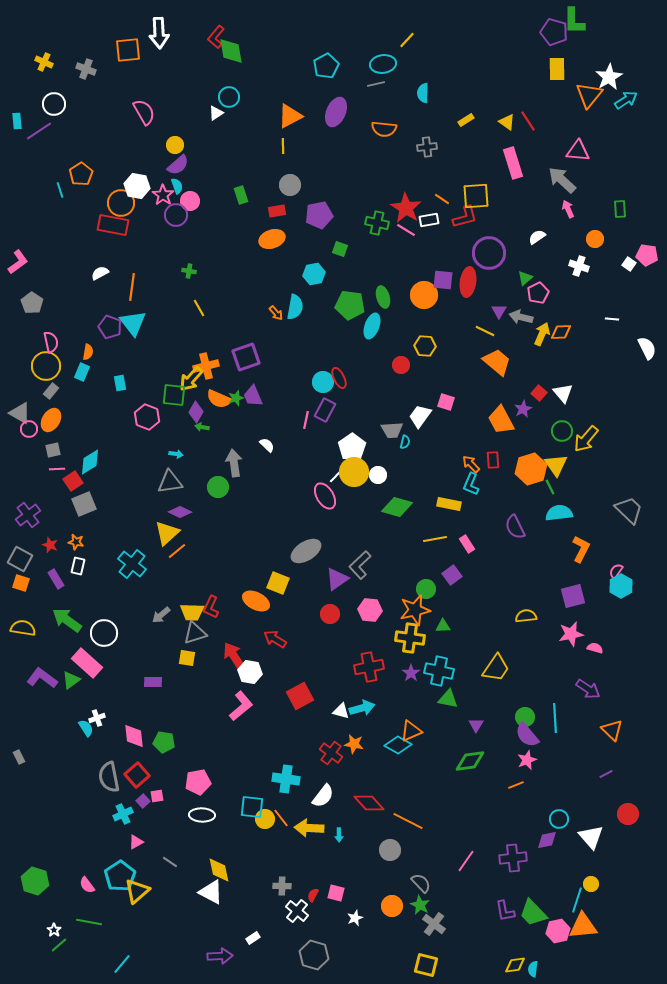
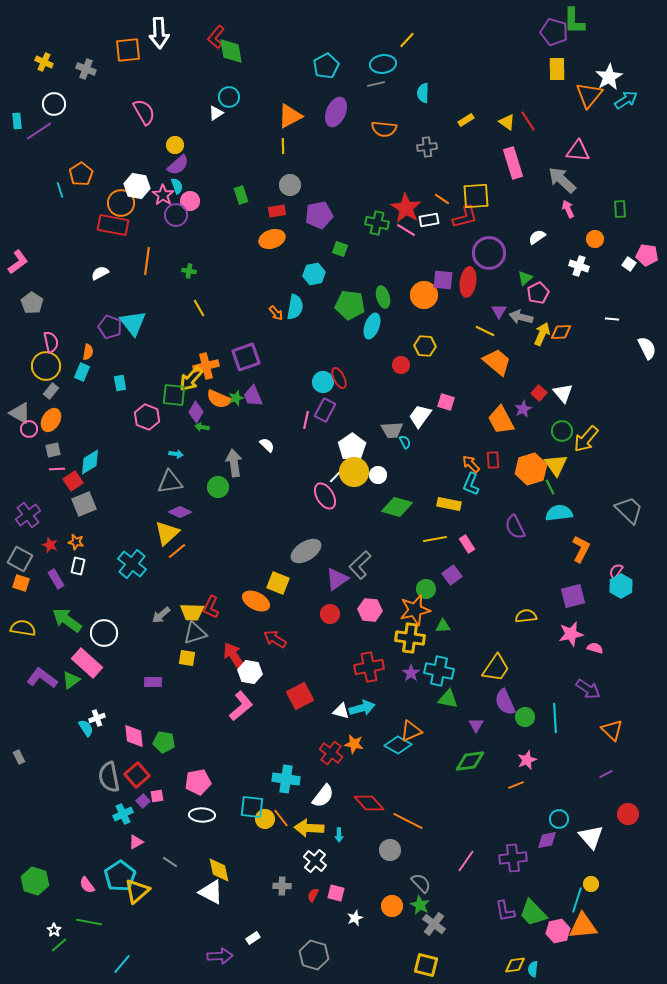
orange line at (132, 287): moved 15 px right, 26 px up
cyan semicircle at (405, 442): rotated 40 degrees counterclockwise
purple semicircle at (527, 735): moved 22 px left, 33 px up; rotated 16 degrees clockwise
white cross at (297, 911): moved 18 px right, 50 px up
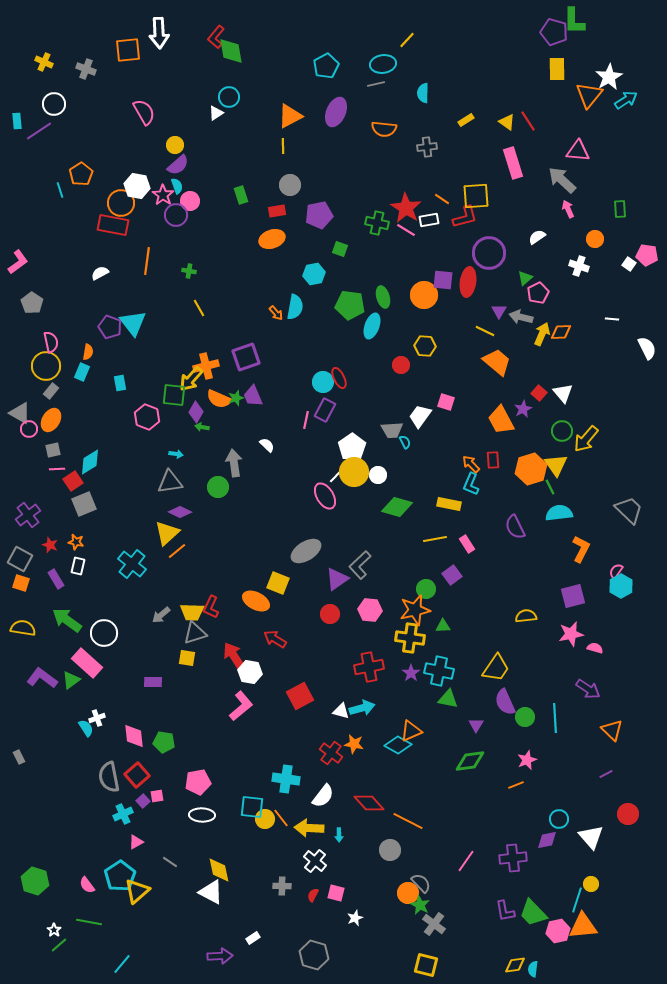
orange circle at (392, 906): moved 16 px right, 13 px up
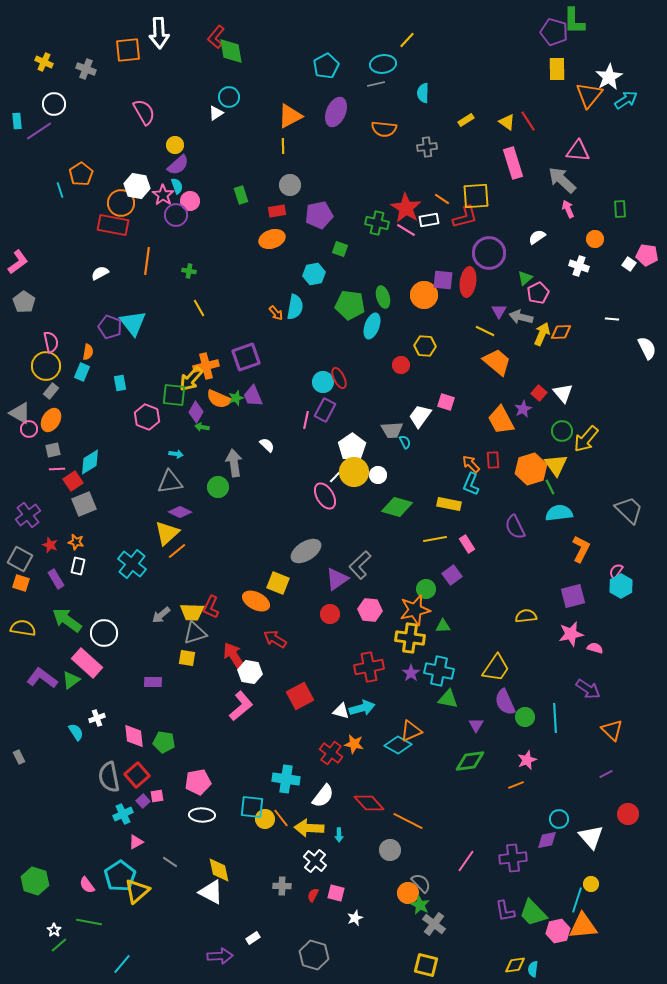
gray pentagon at (32, 303): moved 8 px left, 1 px up
cyan semicircle at (86, 728): moved 10 px left, 4 px down
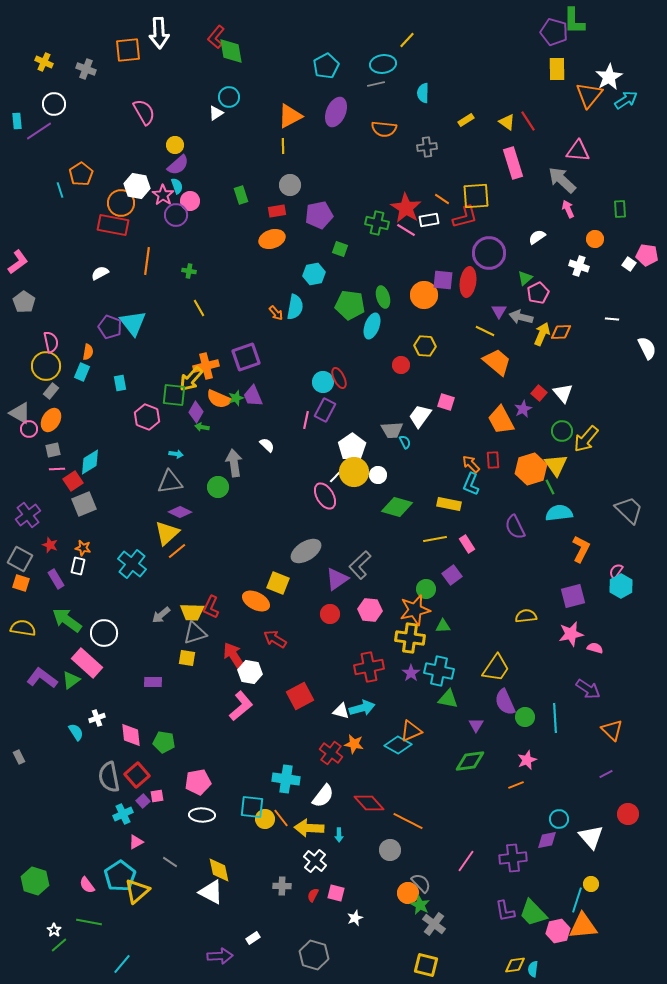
orange star at (76, 542): moved 7 px right, 6 px down
pink diamond at (134, 736): moved 3 px left, 1 px up
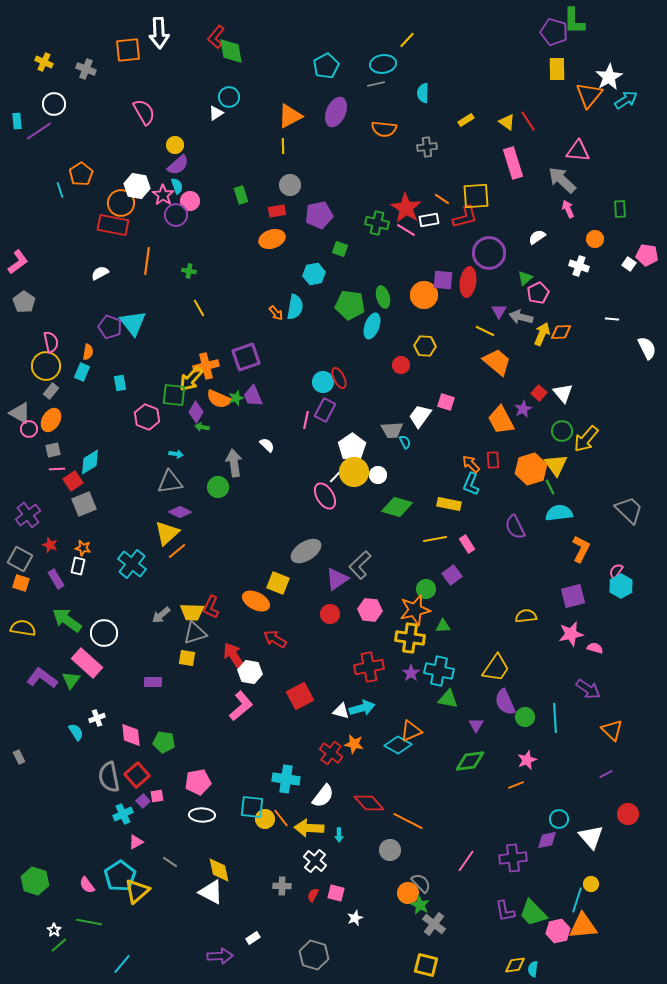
green triangle at (71, 680): rotated 18 degrees counterclockwise
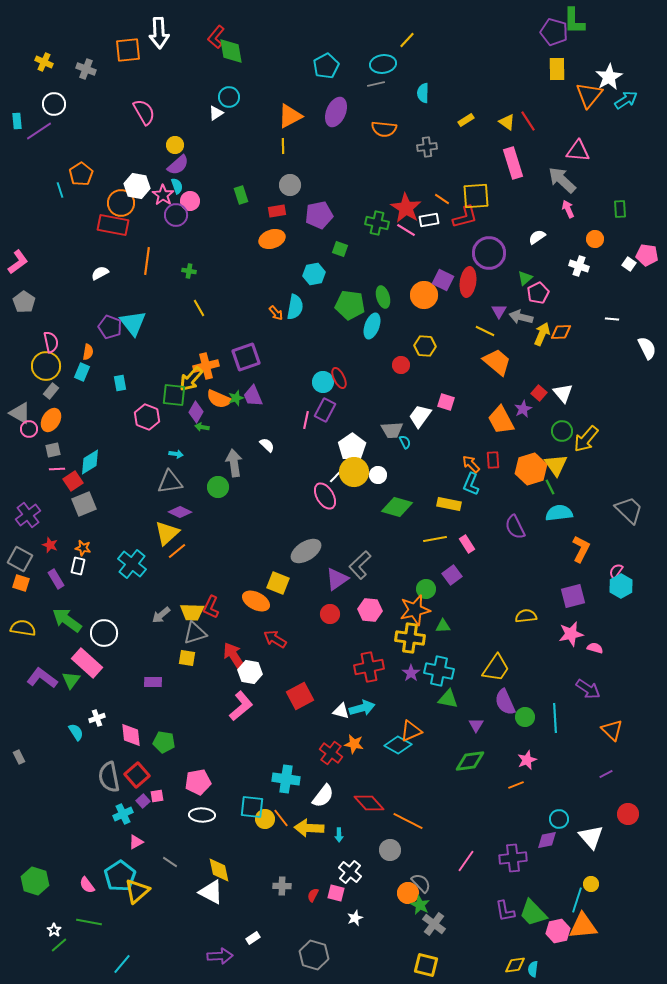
purple square at (443, 280): rotated 20 degrees clockwise
white cross at (315, 861): moved 35 px right, 11 px down
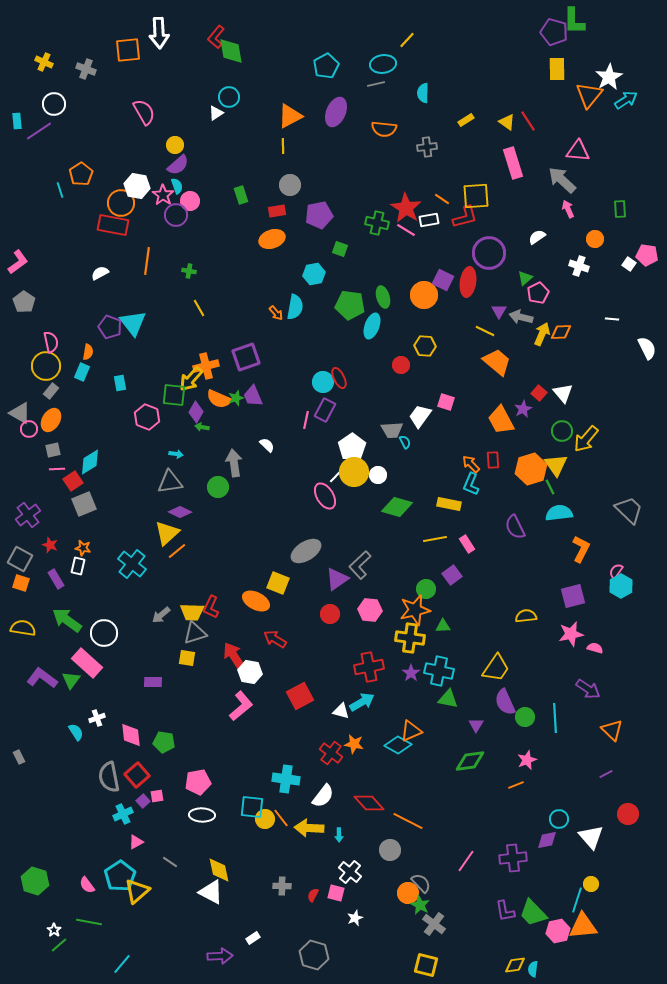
cyan arrow at (362, 708): moved 6 px up; rotated 15 degrees counterclockwise
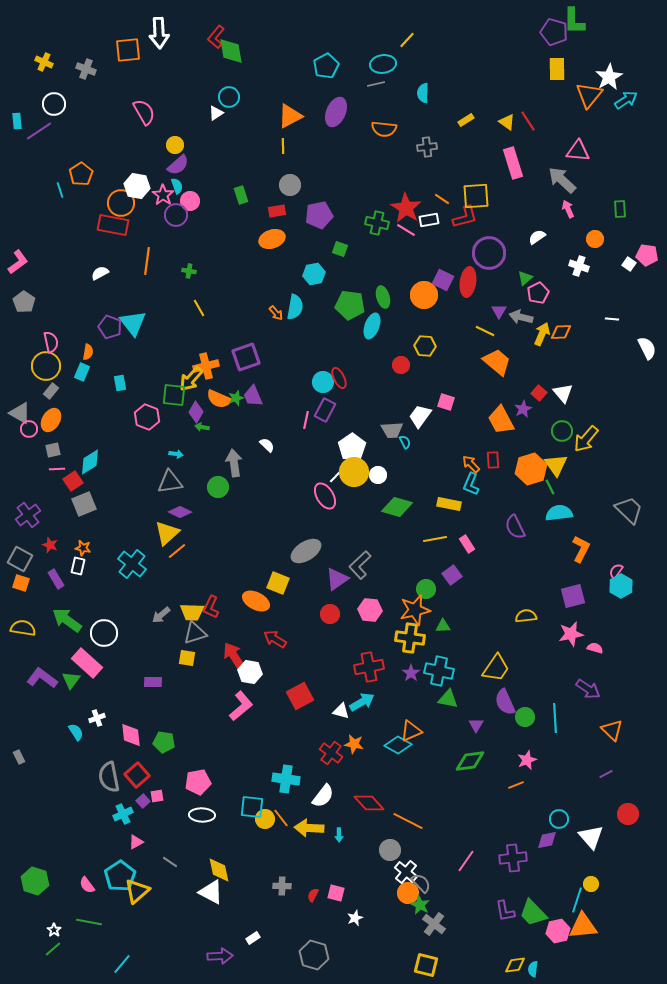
white cross at (350, 872): moved 56 px right
green line at (59, 945): moved 6 px left, 4 px down
